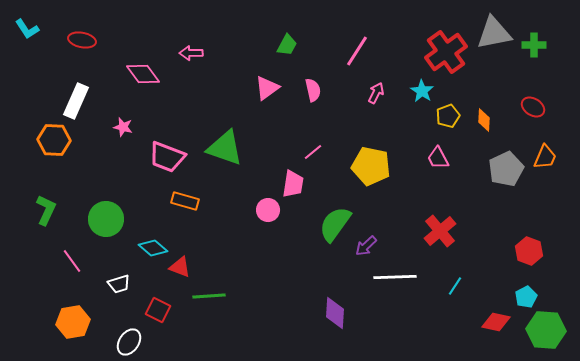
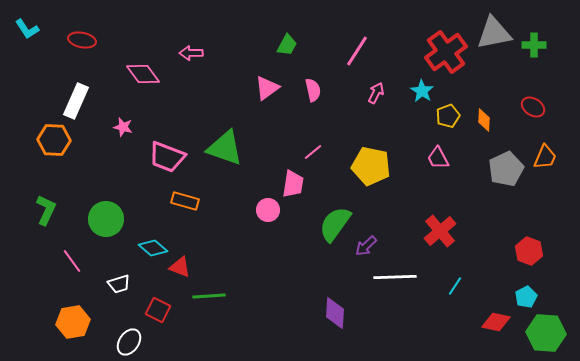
green hexagon at (546, 330): moved 3 px down
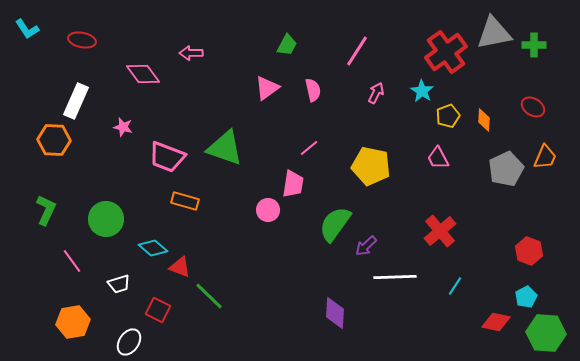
pink line at (313, 152): moved 4 px left, 4 px up
green line at (209, 296): rotated 48 degrees clockwise
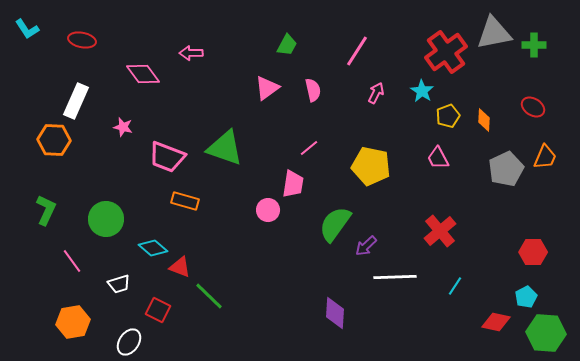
red hexagon at (529, 251): moved 4 px right, 1 px down; rotated 20 degrees counterclockwise
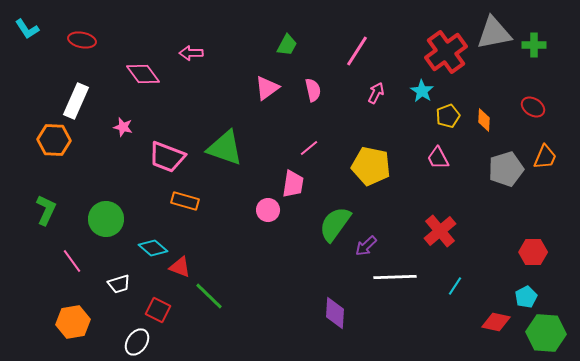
gray pentagon at (506, 169): rotated 8 degrees clockwise
white ellipse at (129, 342): moved 8 px right
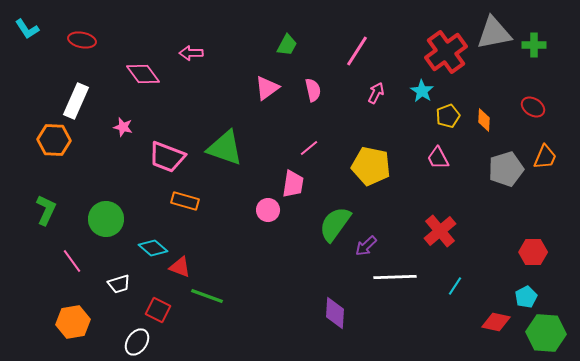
green line at (209, 296): moved 2 px left; rotated 24 degrees counterclockwise
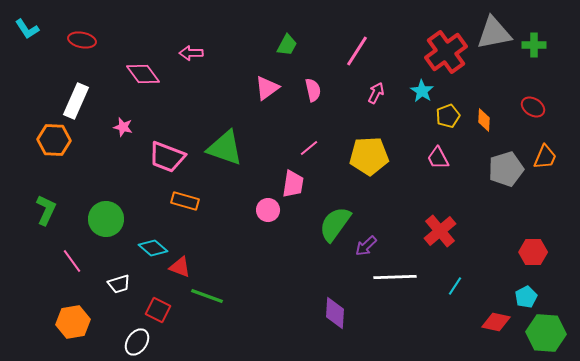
yellow pentagon at (371, 166): moved 2 px left, 10 px up; rotated 15 degrees counterclockwise
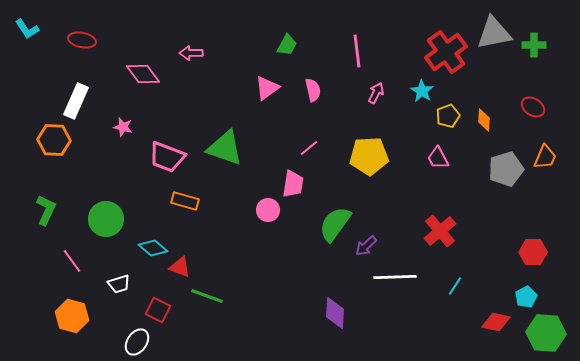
pink line at (357, 51): rotated 40 degrees counterclockwise
orange hexagon at (73, 322): moved 1 px left, 6 px up; rotated 24 degrees clockwise
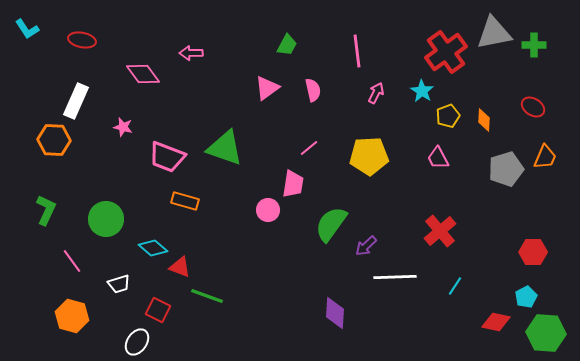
green semicircle at (335, 224): moved 4 px left
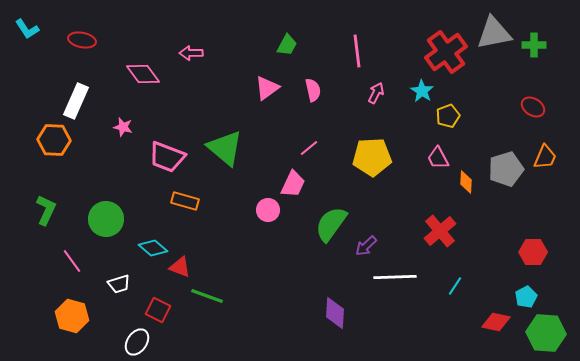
orange diamond at (484, 120): moved 18 px left, 62 px down
green triangle at (225, 148): rotated 21 degrees clockwise
yellow pentagon at (369, 156): moved 3 px right, 1 px down
pink trapezoid at (293, 184): rotated 16 degrees clockwise
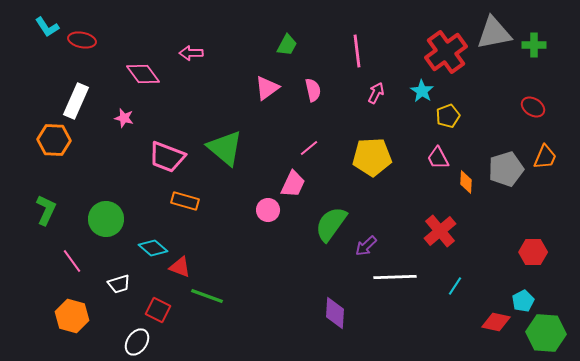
cyan L-shape at (27, 29): moved 20 px right, 2 px up
pink star at (123, 127): moved 1 px right, 9 px up
cyan pentagon at (526, 297): moved 3 px left, 4 px down
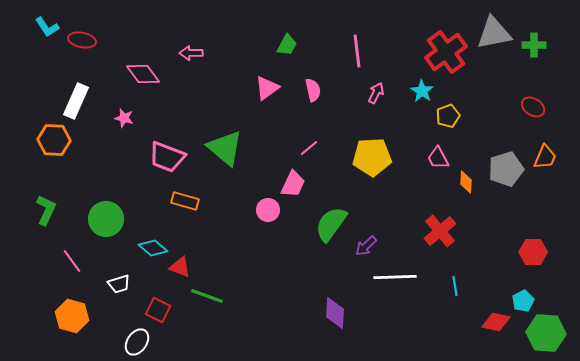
cyan line at (455, 286): rotated 42 degrees counterclockwise
